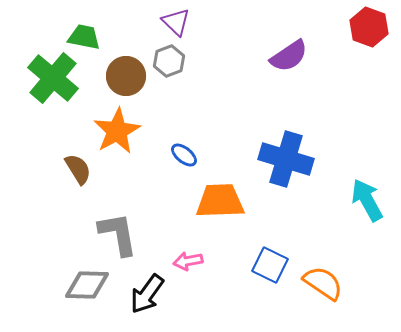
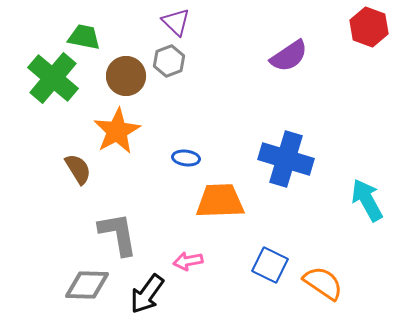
blue ellipse: moved 2 px right, 3 px down; rotated 32 degrees counterclockwise
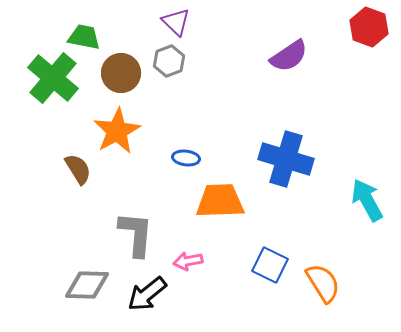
brown circle: moved 5 px left, 3 px up
gray L-shape: moved 18 px right; rotated 15 degrees clockwise
orange semicircle: rotated 24 degrees clockwise
black arrow: rotated 15 degrees clockwise
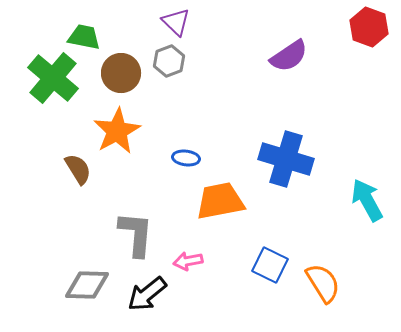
orange trapezoid: rotated 9 degrees counterclockwise
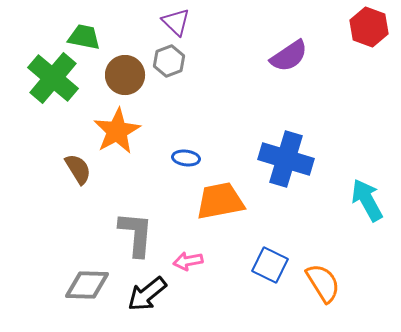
brown circle: moved 4 px right, 2 px down
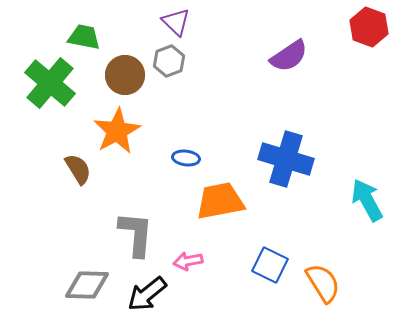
green cross: moved 3 px left, 5 px down
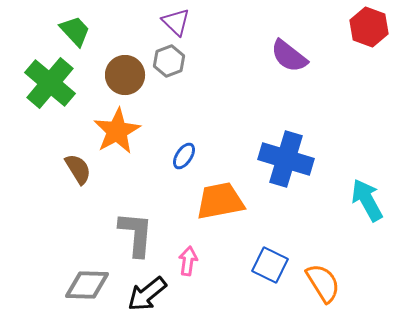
green trapezoid: moved 9 px left, 6 px up; rotated 36 degrees clockwise
purple semicircle: rotated 72 degrees clockwise
blue ellipse: moved 2 px left, 2 px up; rotated 64 degrees counterclockwise
pink arrow: rotated 108 degrees clockwise
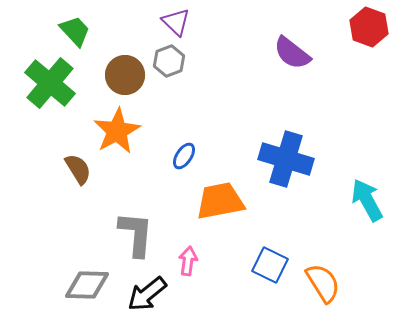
purple semicircle: moved 3 px right, 3 px up
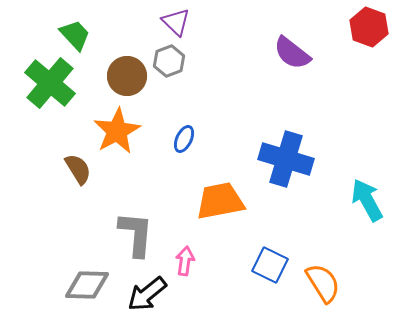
green trapezoid: moved 4 px down
brown circle: moved 2 px right, 1 px down
blue ellipse: moved 17 px up; rotated 8 degrees counterclockwise
pink arrow: moved 3 px left
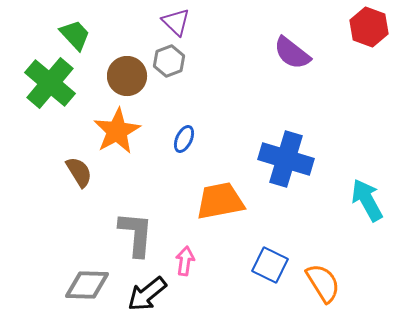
brown semicircle: moved 1 px right, 3 px down
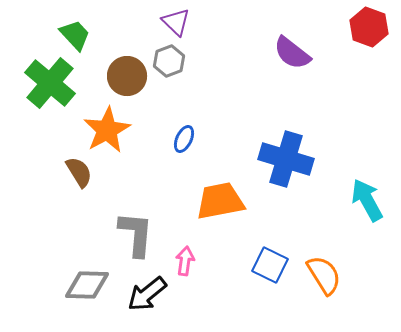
orange star: moved 10 px left, 1 px up
orange semicircle: moved 1 px right, 8 px up
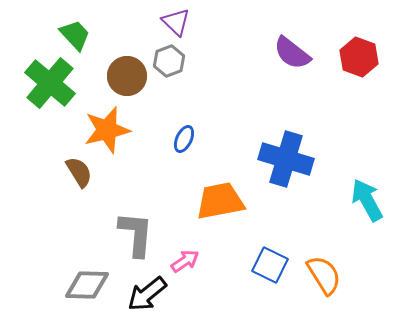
red hexagon: moved 10 px left, 30 px down
orange star: rotated 15 degrees clockwise
pink arrow: rotated 48 degrees clockwise
